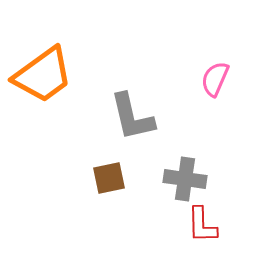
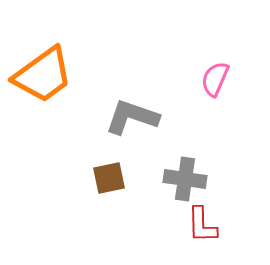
gray L-shape: rotated 122 degrees clockwise
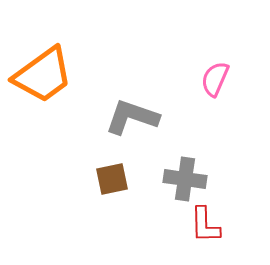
brown square: moved 3 px right, 1 px down
red L-shape: moved 3 px right
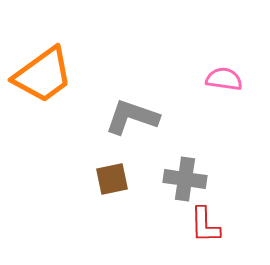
pink semicircle: moved 9 px right; rotated 75 degrees clockwise
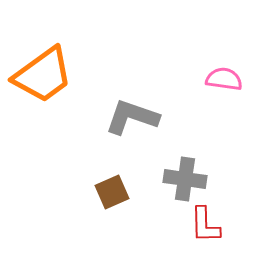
brown square: moved 13 px down; rotated 12 degrees counterclockwise
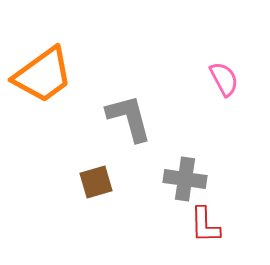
pink semicircle: rotated 54 degrees clockwise
gray L-shape: moved 3 px left, 1 px down; rotated 56 degrees clockwise
brown square: moved 16 px left, 10 px up; rotated 8 degrees clockwise
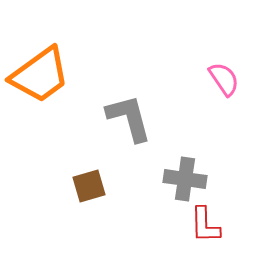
orange trapezoid: moved 3 px left
pink semicircle: rotated 6 degrees counterclockwise
brown square: moved 7 px left, 4 px down
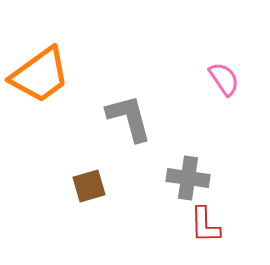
gray cross: moved 3 px right, 1 px up
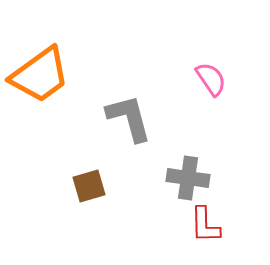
pink semicircle: moved 13 px left
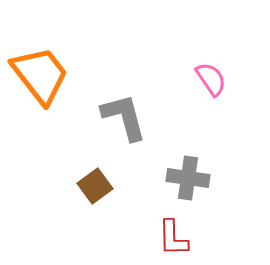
orange trapezoid: rotated 92 degrees counterclockwise
gray L-shape: moved 5 px left, 1 px up
brown square: moved 6 px right; rotated 20 degrees counterclockwise
red L-shape: moved 32 px left, 13 px down
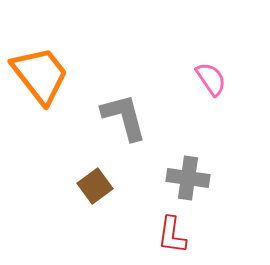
red L-shape: moved 1 px left, 3 px up; rotated 9 degrees clockwise
